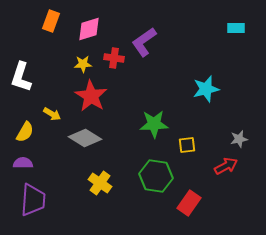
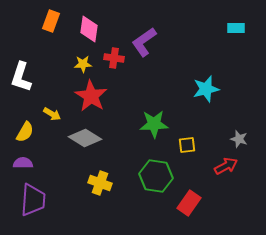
pink diamond: rotated 64 degrees counterclockwise
gray star: rotated 30 degrees clockwise
yellow cross: rotated 15 degrees counterclockwise
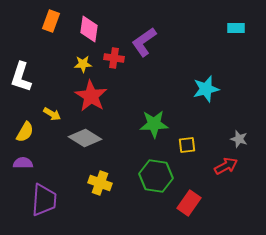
purple trapezoid: moved 11 px right
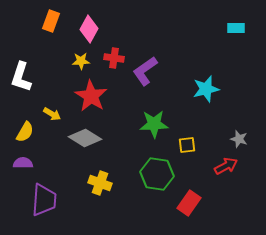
pink diamond: rotated 20 degrees clockwise
purple L-shape: moved 1 px right, 29 px down
yellow star: moved 2 px left, 3 px up
green hexagon: moved 1 px right, 2 px up
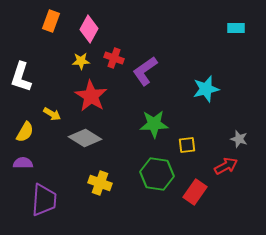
red cross: rotated 12 degrees clockwise
red rectangle: moved 6 px right, 11 px up
